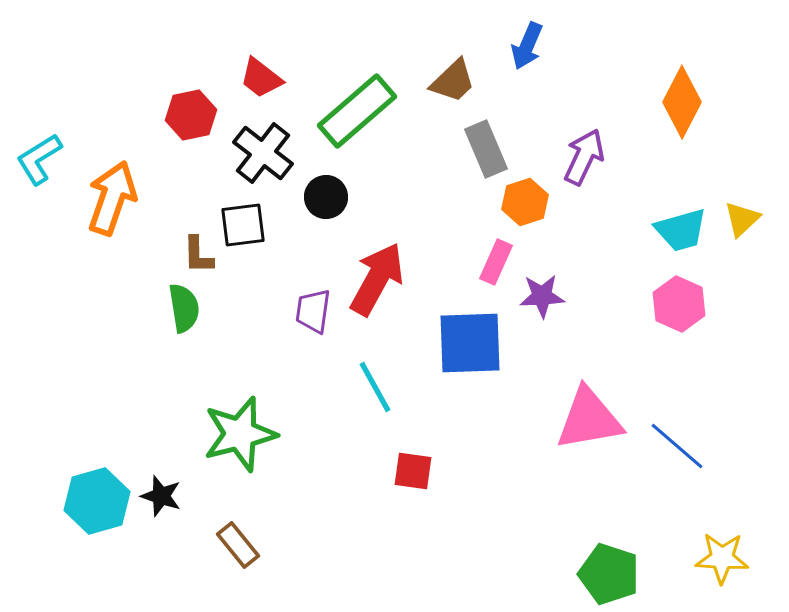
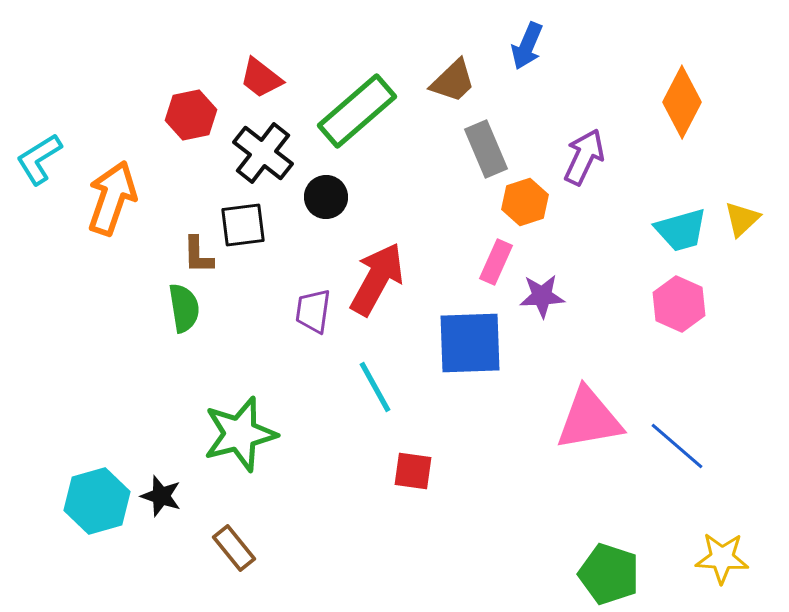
brown rectangle: moved 4 px left, 3 px down
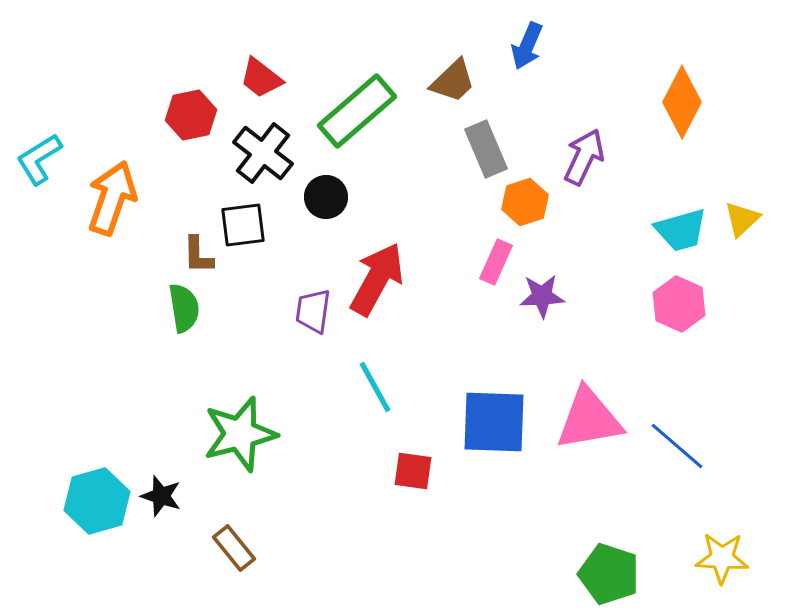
blue square: moved 24 px right, 79 px down; rotated 4 degrees clockwise
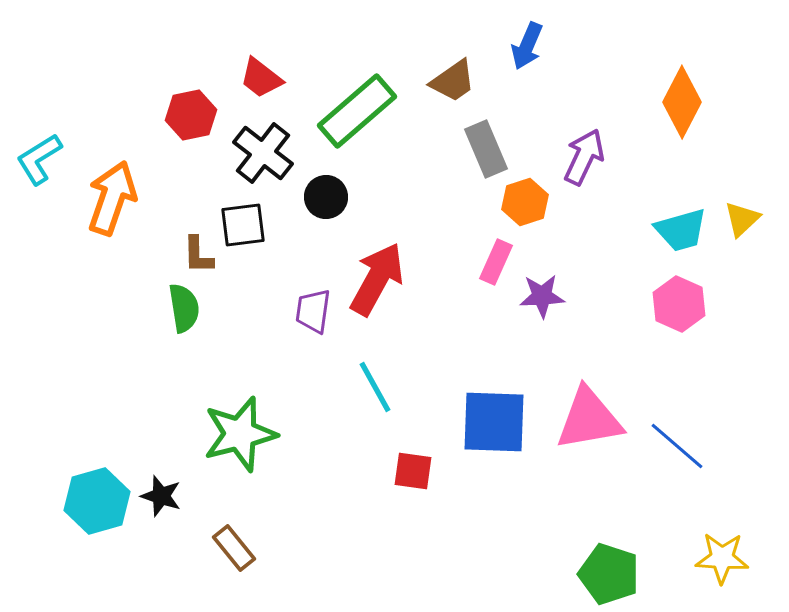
brown trapezoid: rotated 9 degrees clockwise
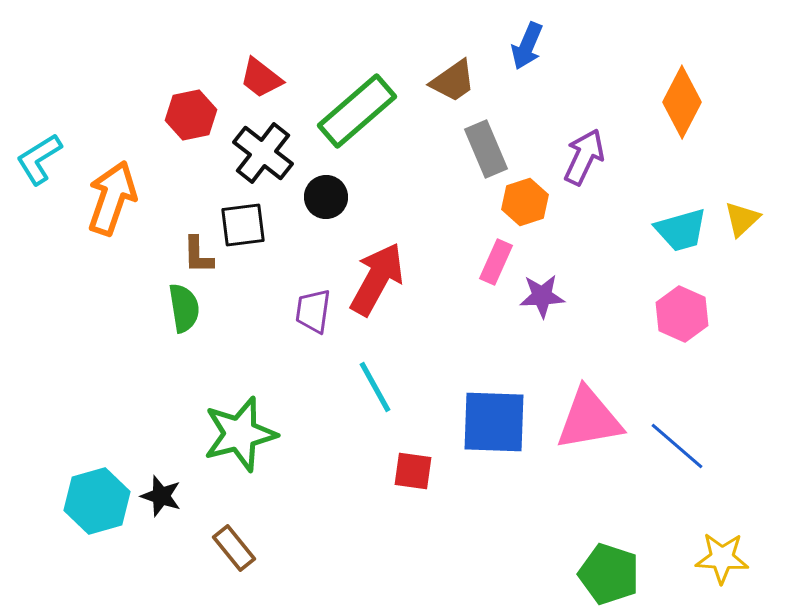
pink hexagon: moved 3 px right, 10 px down
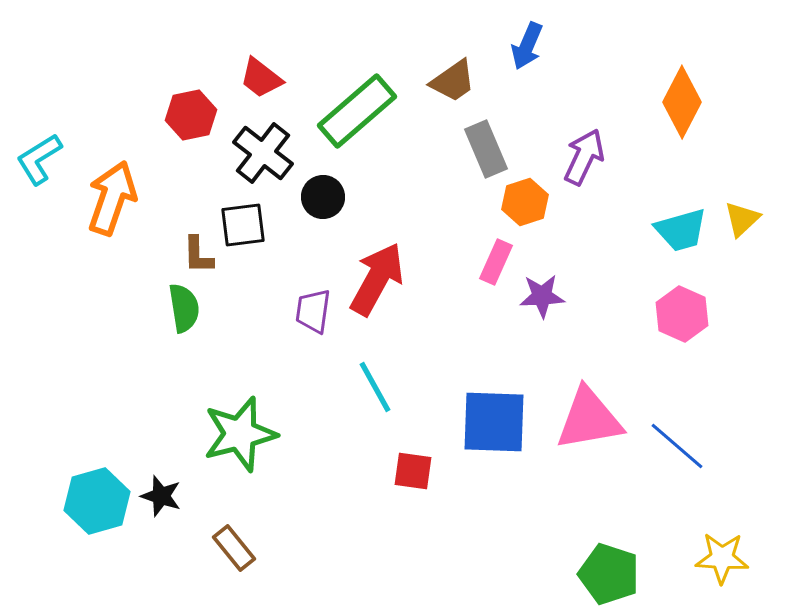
black circle: moved 3 px left
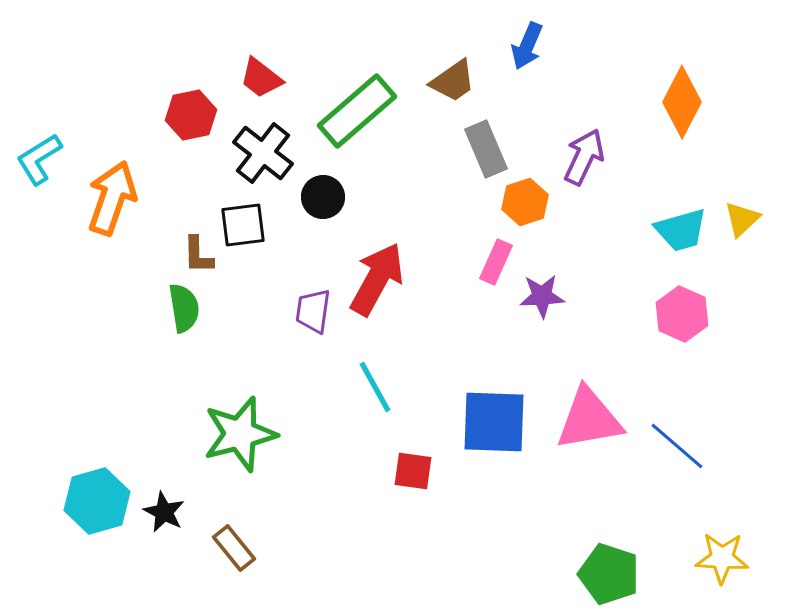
black star: moved 3 px right, 16 px down; rotated 9 degrees clockwise
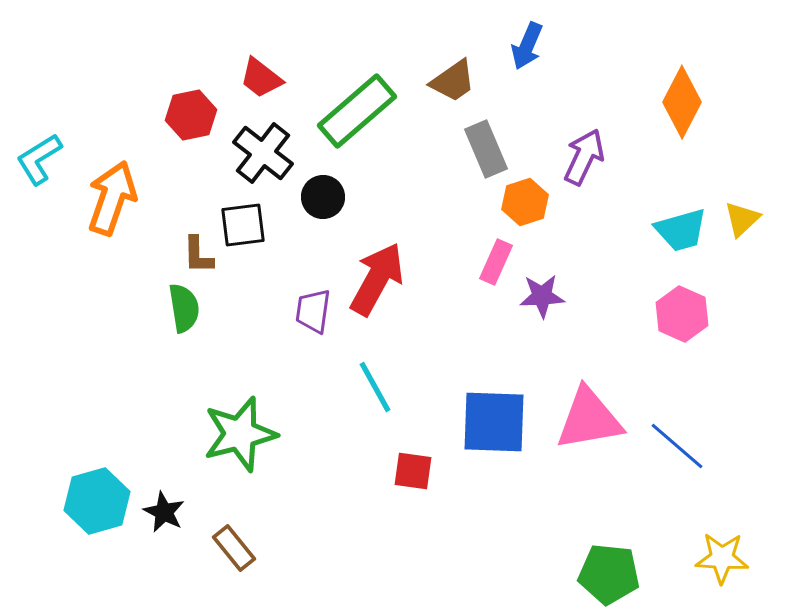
green pentagon: rotated 12 degrees counterclockwise
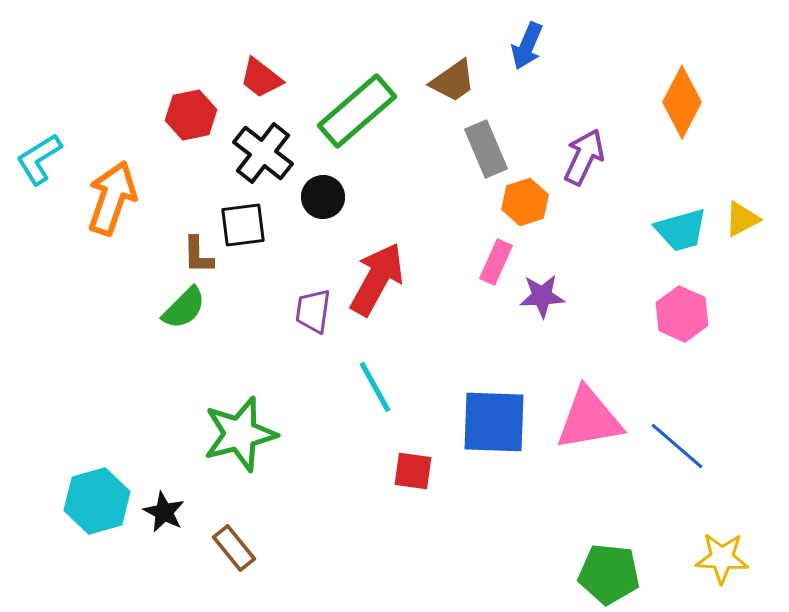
yellow triangle: rotated 15 degrees clockwise
green semicircle: rotated 54 degrees clockwise
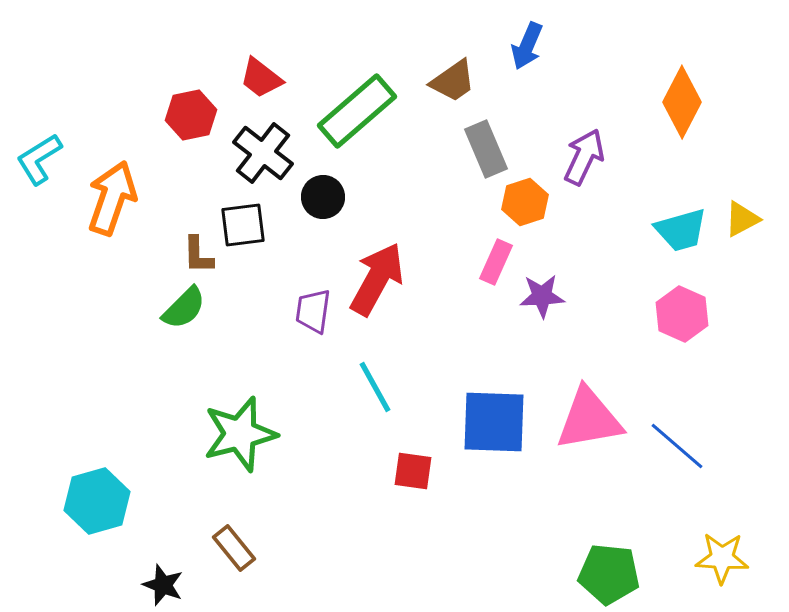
black star: moved 1 px left, 73 px down; rotated 6 degrees counterclockwise
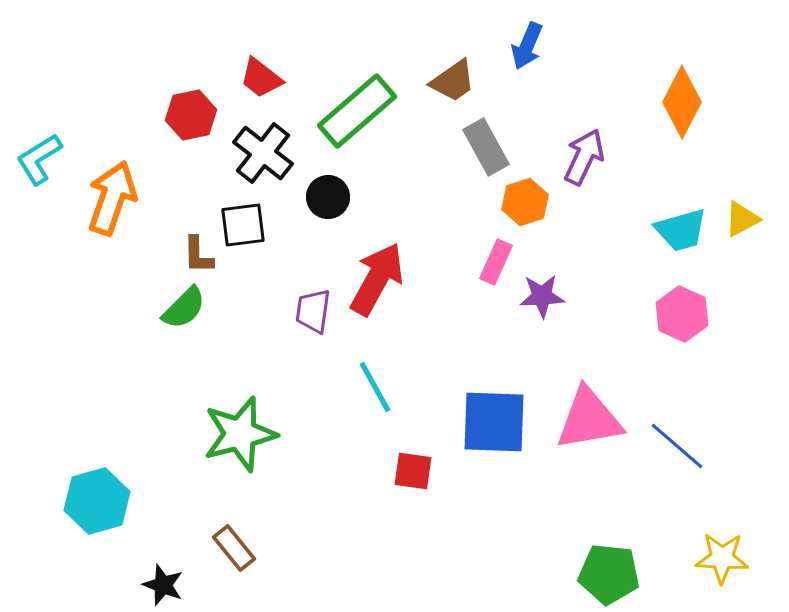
gray rectangle: moved 2 px up; rotated 6 degrees counterclockwise
black circle: moved 5 px right
